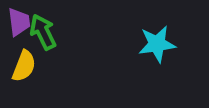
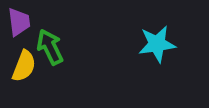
green arrow: moved 7 px right, 15 px down
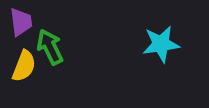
purple trapezoid: moved 2 px right
cyan star: moved 4 px right
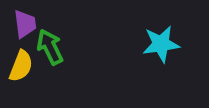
purple trapezoid: moved 4 px right, 2 px down
yellow semicircle: moved 3 px left
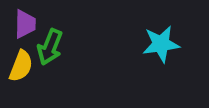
purple trapezoid: rotated 8 degrees clockwise
green arrow: rotated 132 degrees counterclockwise
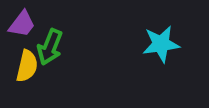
purple trapezoid: moved 3 px left; rotated 36 degrees clockwise
yellow semicircle: moved 6 px right; rotated 8 degrees counterclockwise
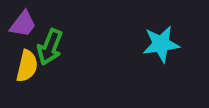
purple trapezoid: moved 1 px right
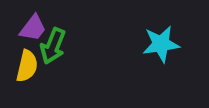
purple trapezoid: moved 10 px right, 4 px down
green arrow: moved 3 px right, 1 px up
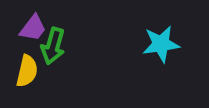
green arrow: rotated 6 degrees counterclockwise
yellow semicircle: moved 5 px down
